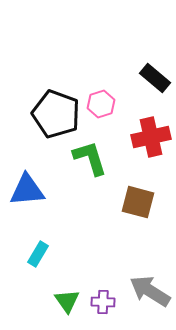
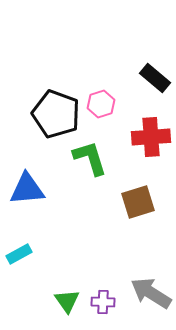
red cross: rotated 9 degrees clockwise
blue triangle: moved 1 px up
brown square: rotated 32 degrees counterclockwise
cyan rectangle: moved 19 px left; rotated 30 degrees clockwise
gray arrow: moved 1 px right, 2 px down
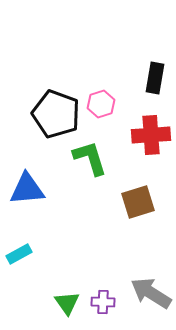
black rectangle: rotated 60 degrees clockwise
red cross: moved 2 px up
green triangle: moved 2 px down
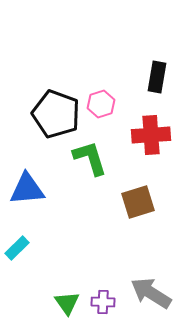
black rectangle: moved 2 px right, 1 px up
cyan rectangle: moved 2 px left, 6 px up; rotated 15 degrees counterclockwise
